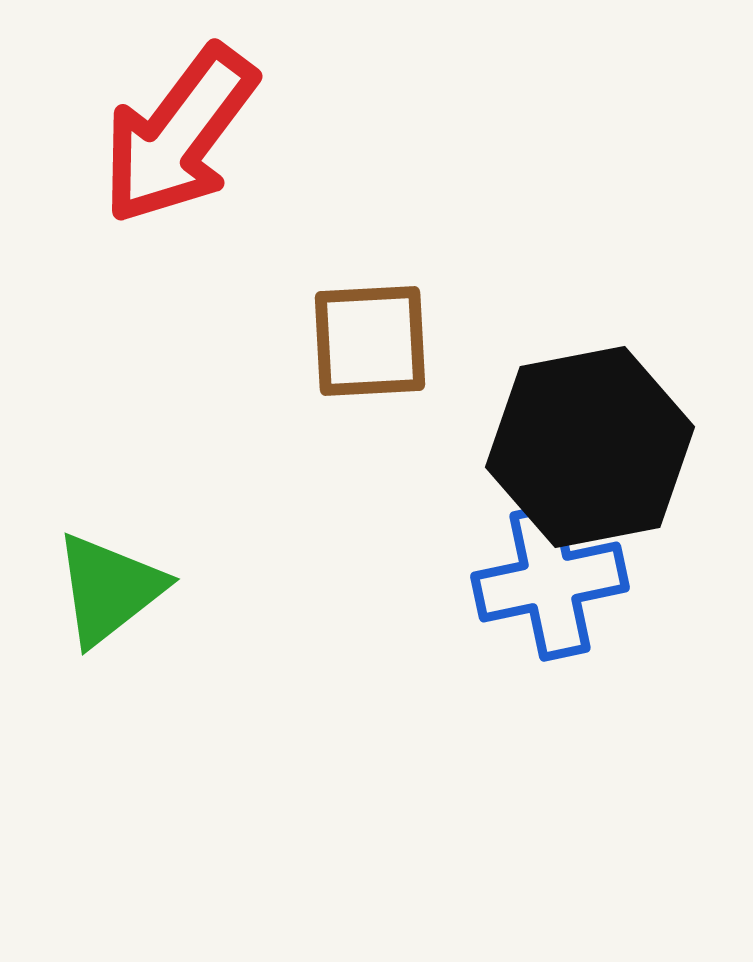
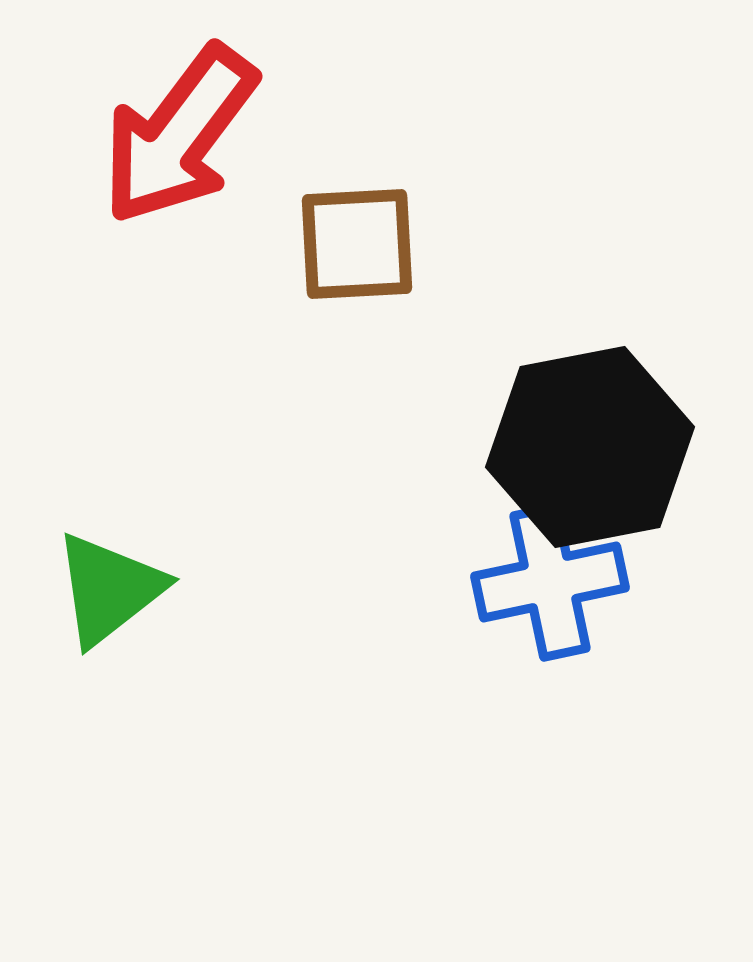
brown square: moved 13 px left, 97 px up
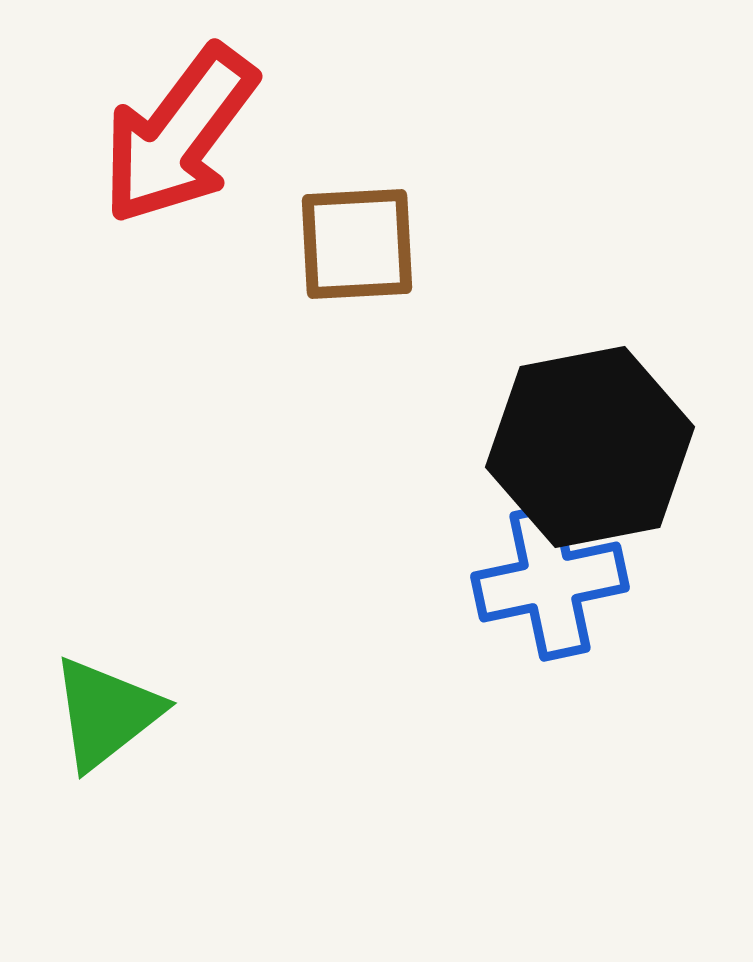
green triangle: moved 3 px left, 124 px down
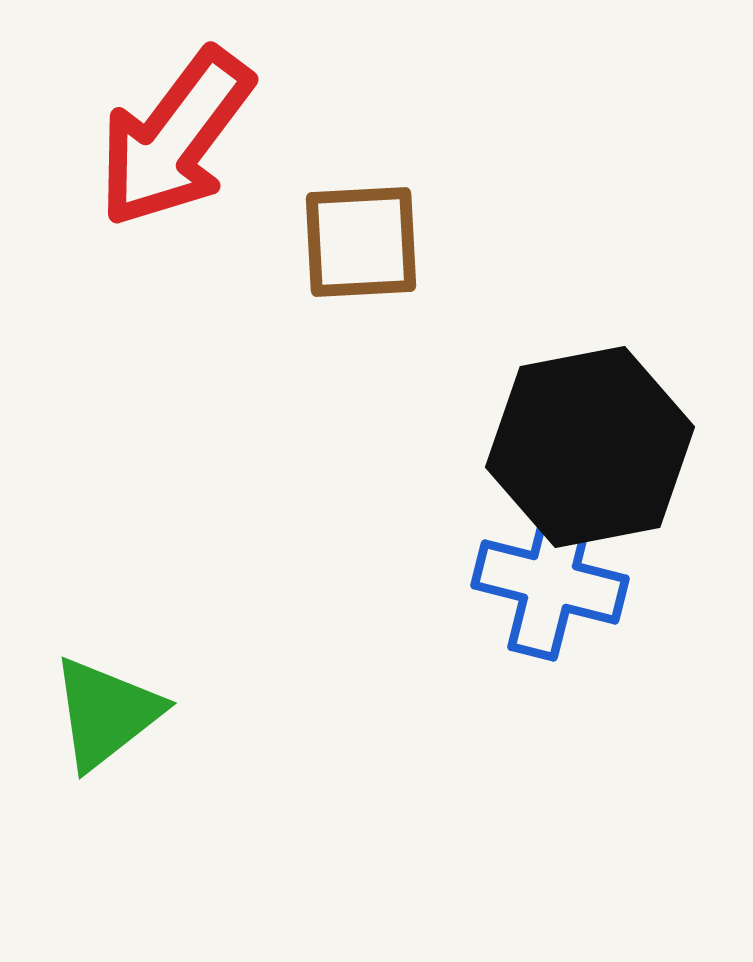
red arrow: moved 4 px left, 3 px down
brown square: moved 4 px right, 2 px up
blue cross: rotated 26 degrees clockwise
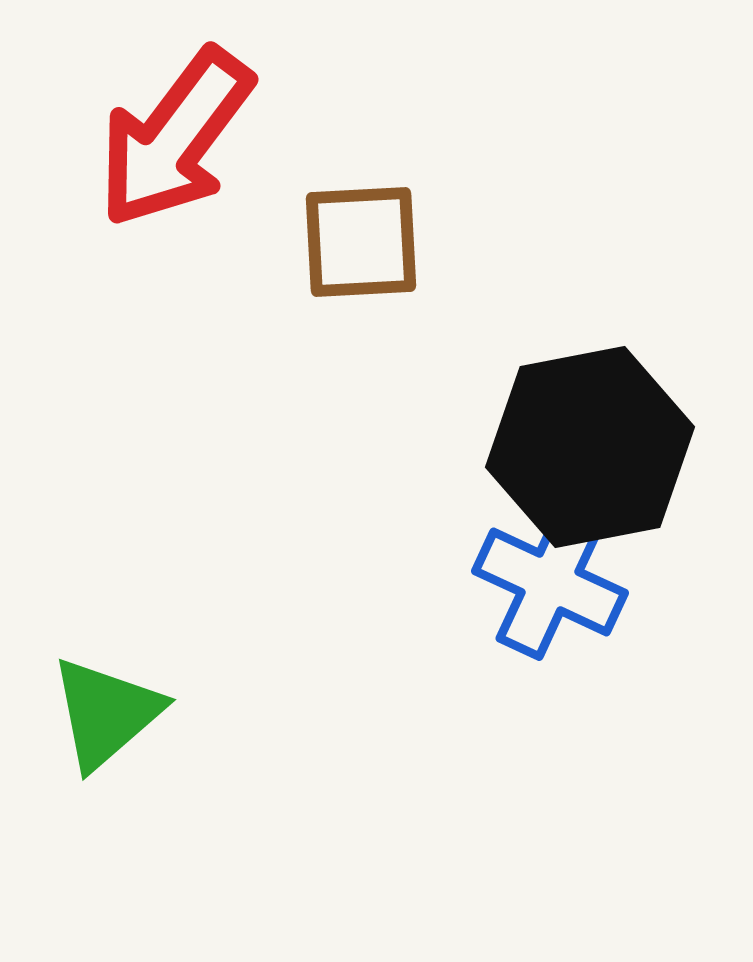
blue cross: rotated 11 degrees clockwise
green triangle: rotated 3 degrees counterclockwise
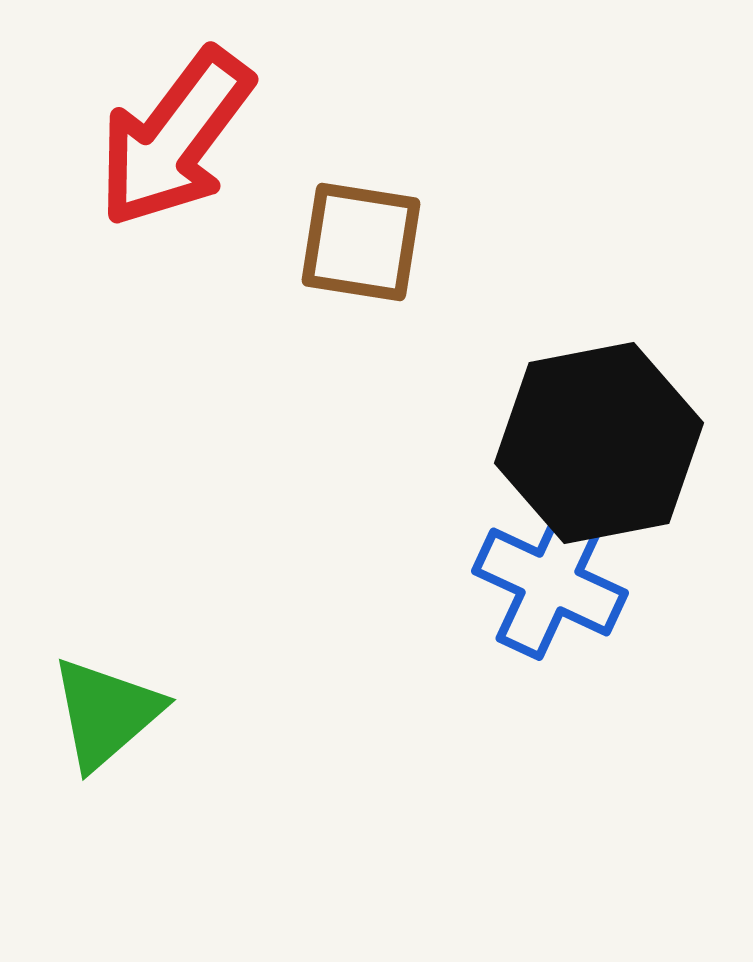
brown square: rotated 12 degrees clockwise
black hexagon: moved 9 px right, 4 px up
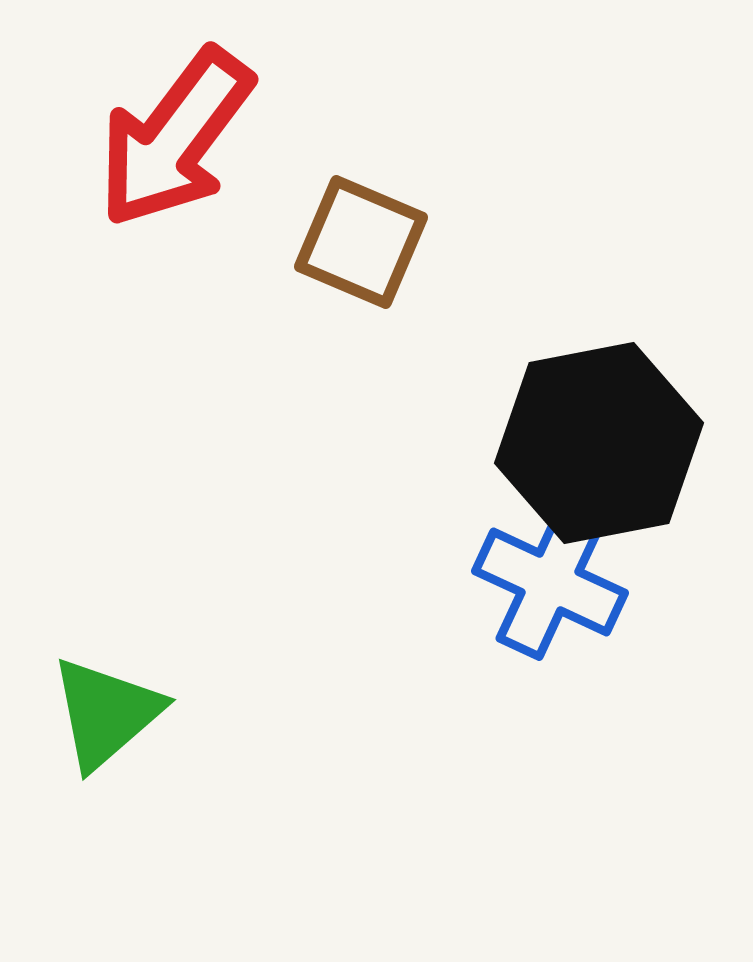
brown square: rotated 14 degrees clockwise
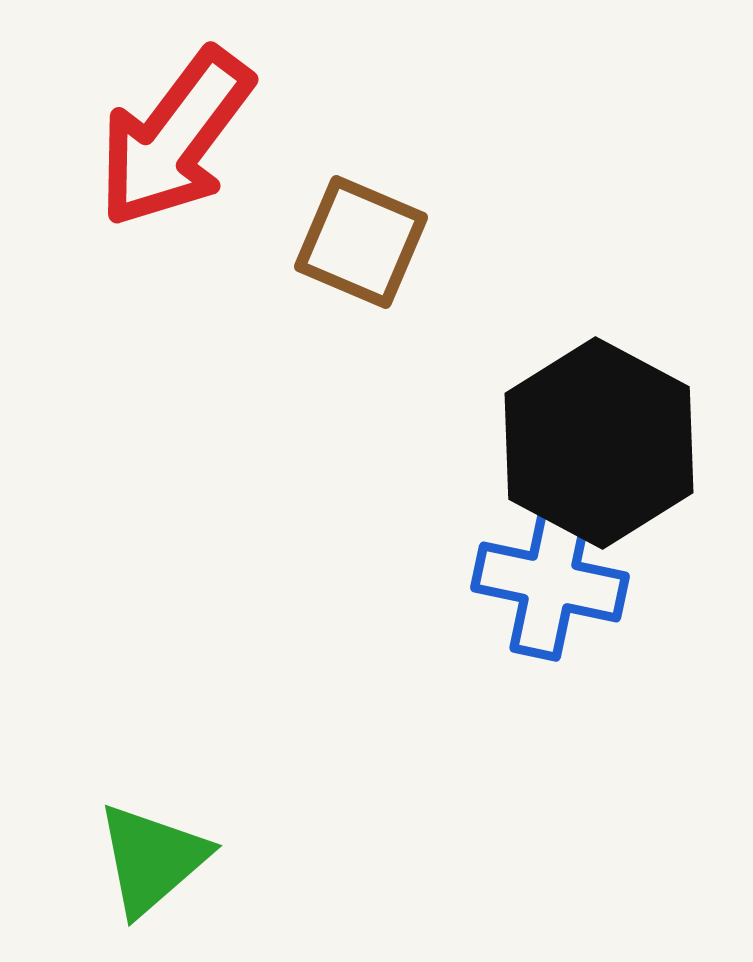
black hexagon: rotated 21 degrees counterclockwise
blue cross: rotated 13 degrees counterclockwise
green triangle: moved 46 px right, 146 px down
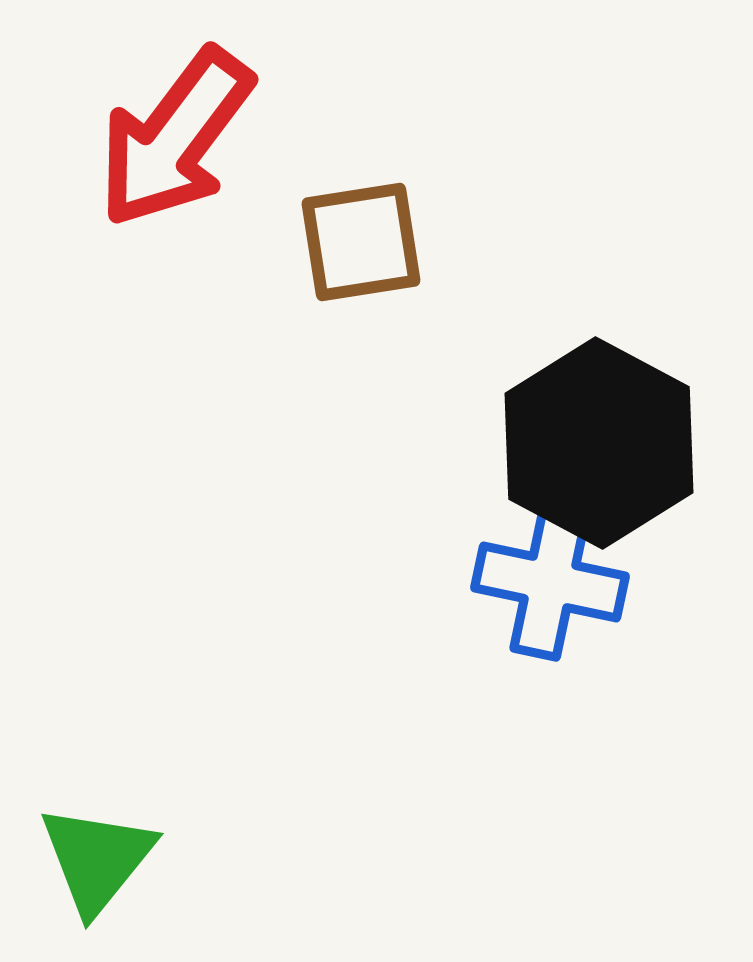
brown square: rotated 32 degrees counterclockwise
green triangle: moved 55 px left; rotated 10 degrees counterclockwise
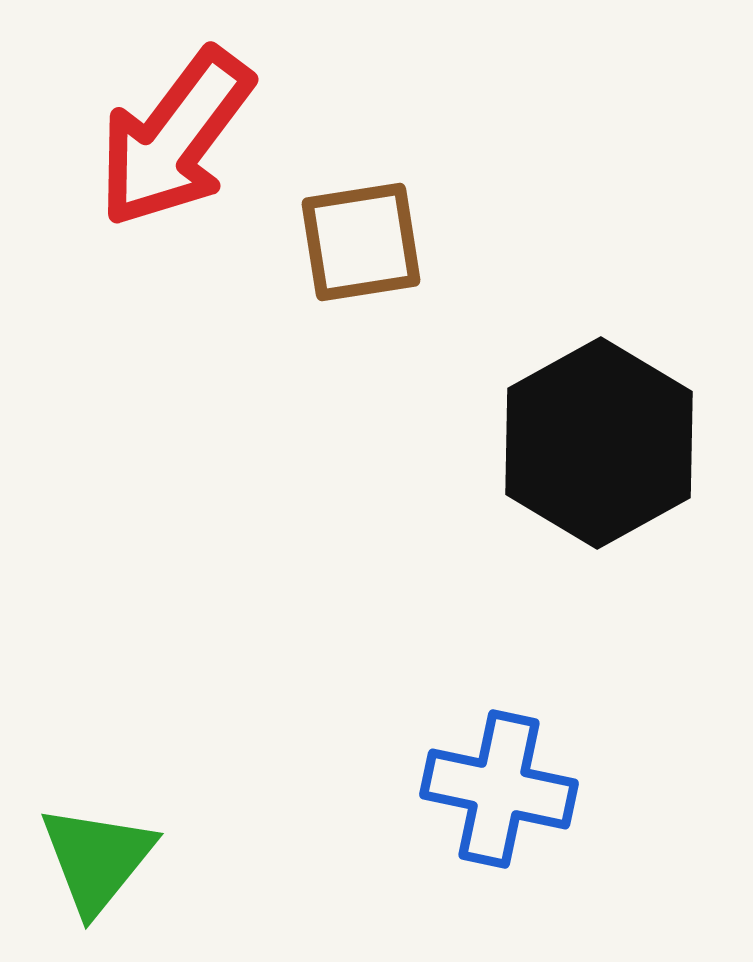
black hexagon: rotated 3 degrees clockwise
blue cross: moved 51 px left, 207 px down
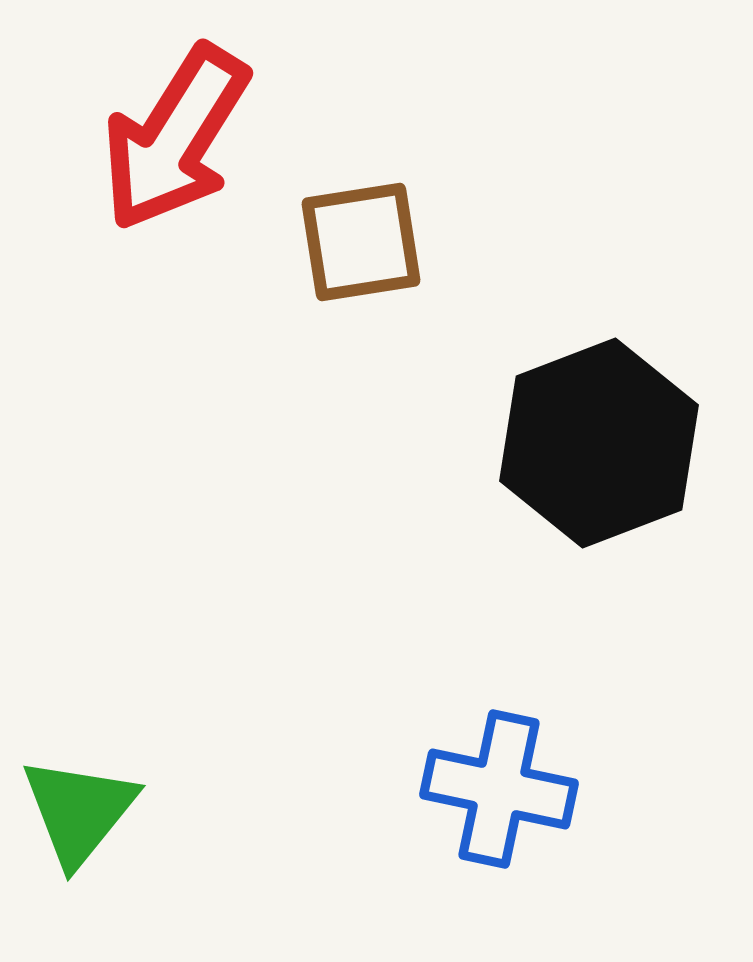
red arrow: rotated 5 degrees counterclockwise
black hexagon: rotated 8 degrees clockwise
green triangle: moved 18 px left, 48 px up
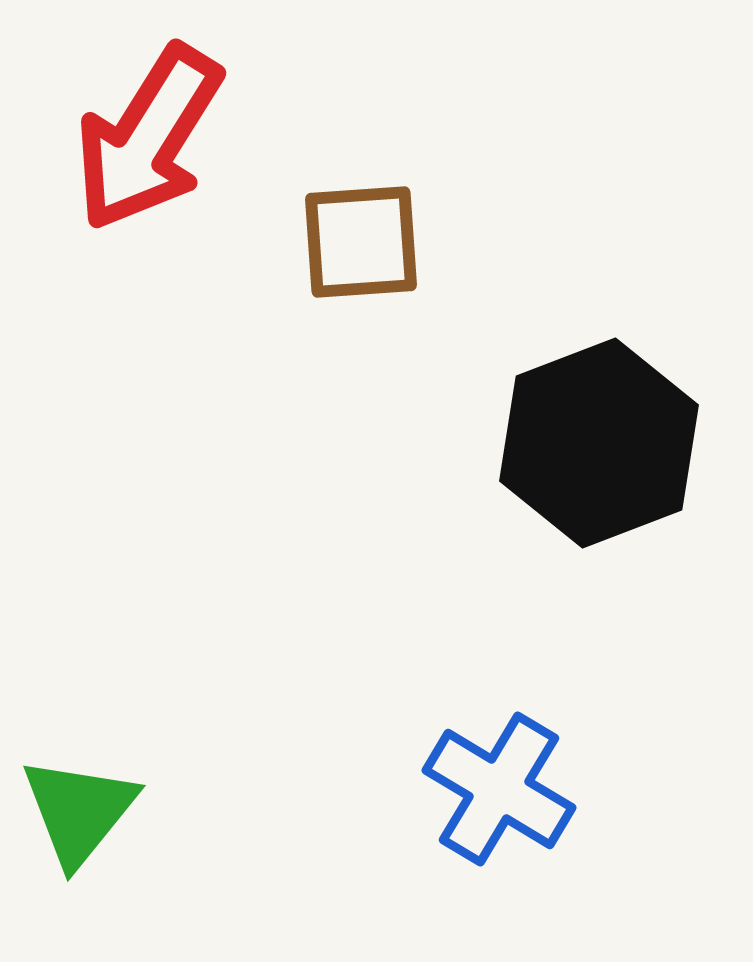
red arrow: moved 27 px left
brown square: rotated 5 degrees clockwise
blue cross: rotated 19 degrees clockwise
